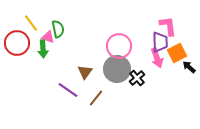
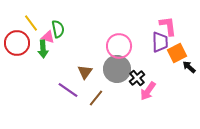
pink arrow: moved 9 px left, 33 px down; rotated 54 degrees clockwise
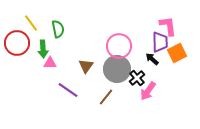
pink triangle: moved 2 px right, 26 px down; rotated 16 degrees counterclockwise
black arrow: moved 37 px left, 8 px up
brown triangle: moved 1 px right, 6 px up
brown line: moved 10 px right, 1 px up
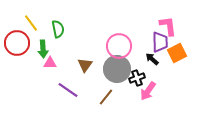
brown triangle: moved 1 px left, 1 px up
black cross: rotated 21 degrees clockwise
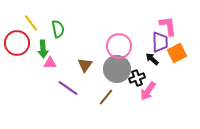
purple line: moved 2 px up
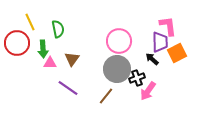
yellow line: moved 1 px left, 1 px up; rotated 12 degrees clockwise
pink circle: moved 5 px up
brown triangle: moved 13 px left, 6 px up
brown line: moved 1 px up
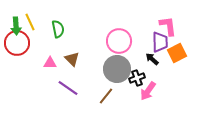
green arrow: moved 27 px left, 23 px up
brown triangle: rotated 21 degrees counterclockwise
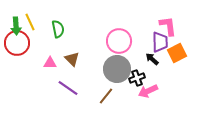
pink arrow: rotated 30 degrees clockwise
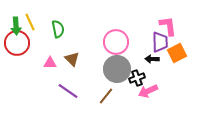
pink circle: moved 3 px left, 1 px down
black arrow: rotated 40 degrees counterclockwise
purple line: moved 3 px down
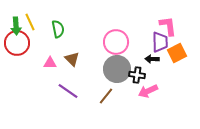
black cross: moved 3 px up; rotated 28 degrees clockwise
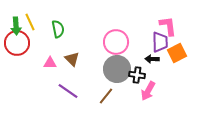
pink arrow: rotated 36 degrees counterclockwise
